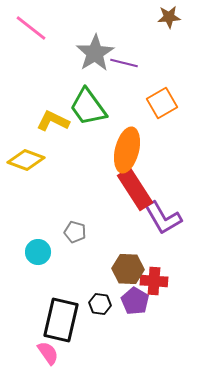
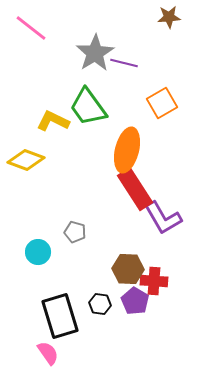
black rectangle: moved 1 px left, 4 px up; rotated 30 degrees counterclockwise
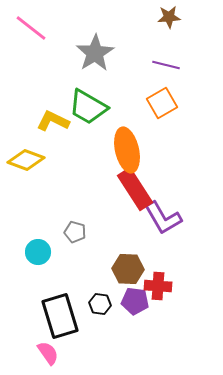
purple line: moved 42 px right, 2 px down
green trapezoid: rotated 24 degrees counterclockwise
orange ellipse: rotated 27 degrees counterclockwise
red cross: moved 4 px right, 5 px down
purple pentagon: rotated 24 degrees counterclockwise
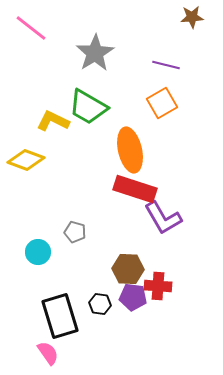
brown star: moved 23 px right
orange ellipse: moved 3 px right
red rectangle: rotated 39 degrees counterclockwise
purple pentagon: moved 2 px left, 4 px up
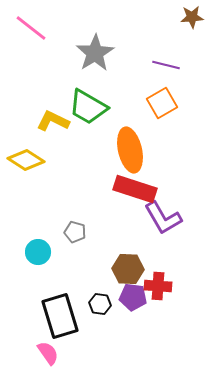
yellow diamond: rotated 12 degrees clockwise
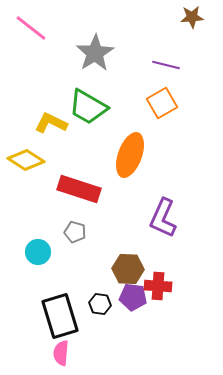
yellow L-shape: moved 2 px left, 2 px down
orange ellipse: moved 5 px down; rotated 33 degrees clockwise
red rectangle: moved 56 px left
purple L-shape: rotated 54 degrees clockwise
pink semicircle: moved 13 px right; rotated 140 degrees counterclockwise
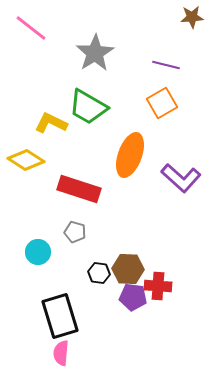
purple L-shape: moved 18 px right, 40 px up; rotated 72 degrees counterclockwise
black hexagon: moved 1 px left, 31 px up
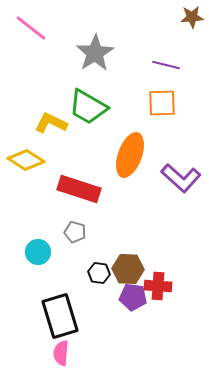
orange square: rotated 28 degrees clockwise
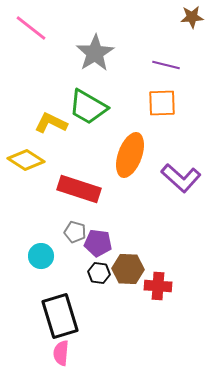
cyan circle: moved 3 px right, 4 px down
purple pentagon: moved 35 px left, 54 px up
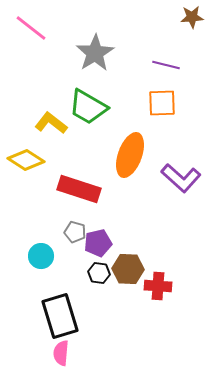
yellow L-shape: rotated 12 degrees clockwise
purple pentagon: rotated 20 degrees counterclockwise
